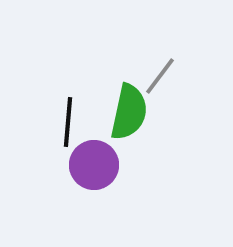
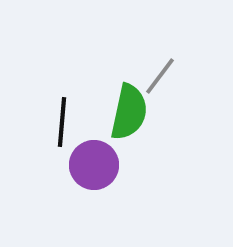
black line: moved 6 px left
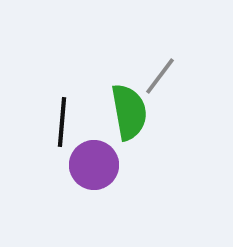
green semicircle: rotated 22 degrees counterclockwise
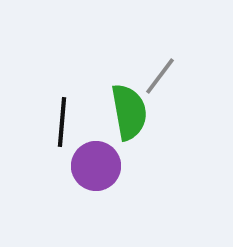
purple circle: moved 2 px right, 1 px down
